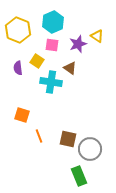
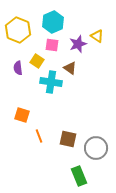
gray circle: moved 6 px right, 1 px up
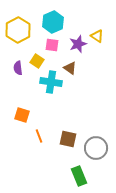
yellow hexagon: rotated 10 degrees clockwise
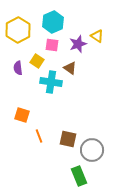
gray circle: moved 4 px left, 2 px down
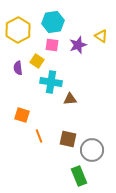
cyan hexagon: rotated 15 degrees clockwise
yellow triangle: moved 4 px right
purple star: moved 1 px down
brown triangle: moved 31 px down; rotated 40 degrees counterclockwise
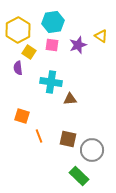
yellow square: moved 8 px left, 9 px up
orange square: moved 1 px down
green rectangle: rotated 24 degrees counterclockwise
